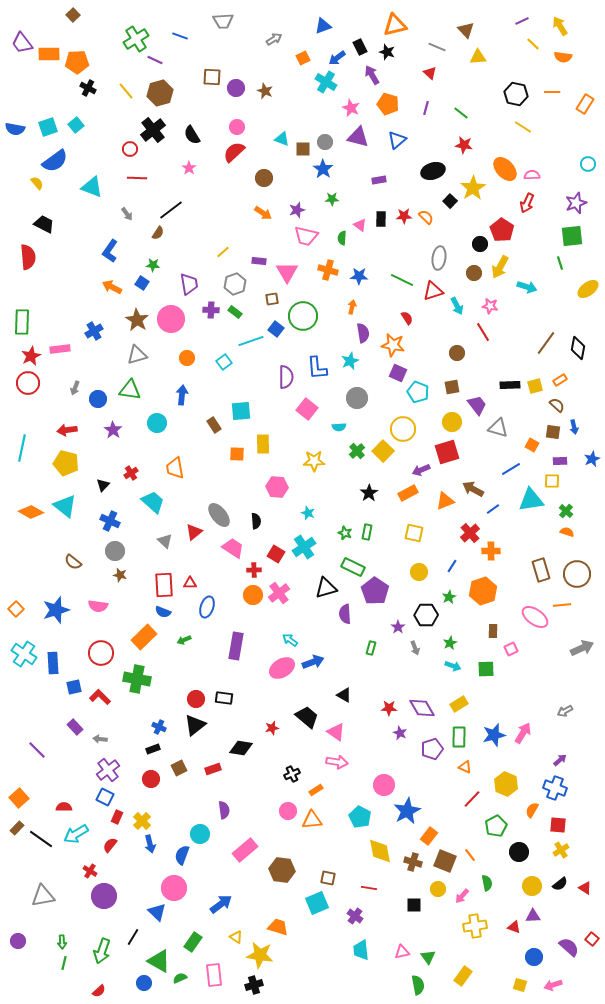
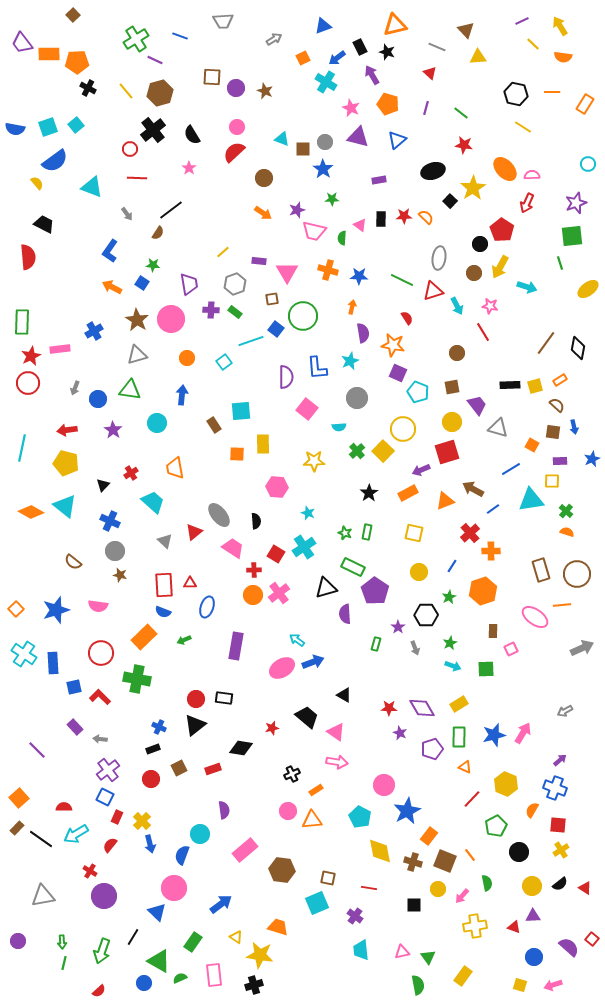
pink trapezoid at (306, 236): moved 8 px right, 5 px up
cyan arrow at (290, 640): moved 7 px right
green rectangle at (371, 648): moved 5 px right, 4 px up
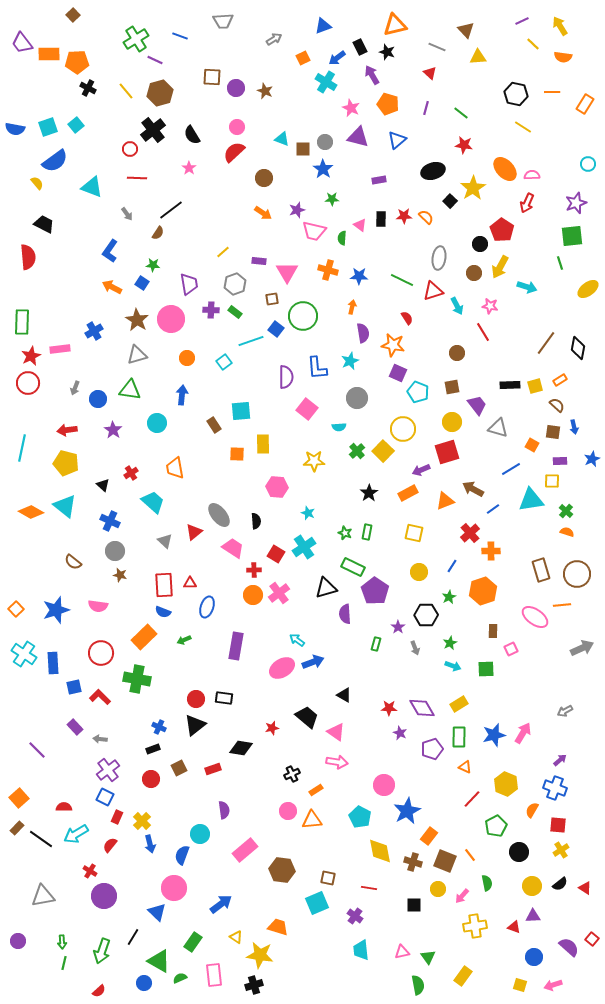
black triangle at (103, 485): rotated 32 degrees counterclockwise
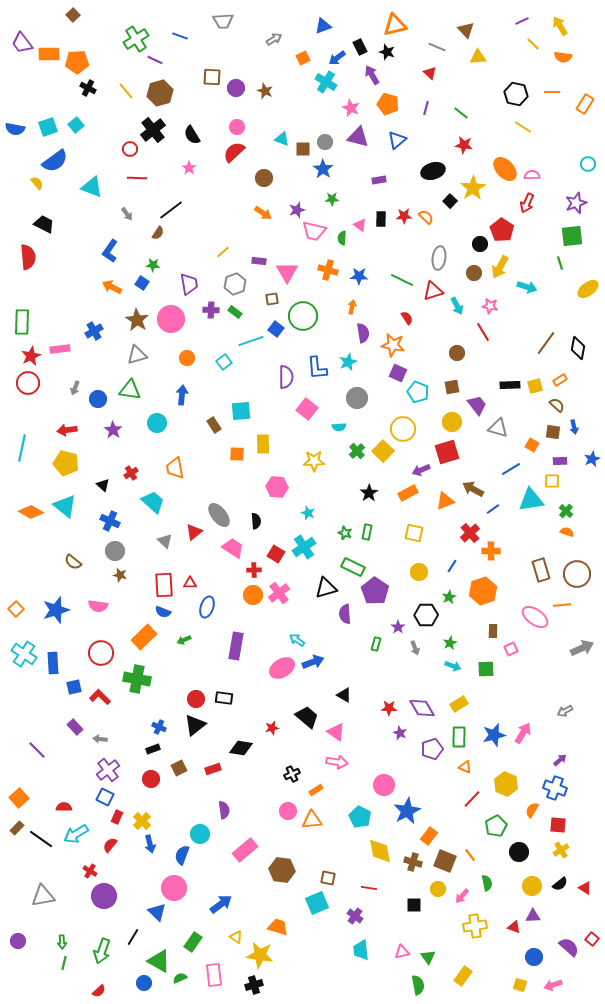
cyan star at (350, 361): moved 2 px left, 1 px down
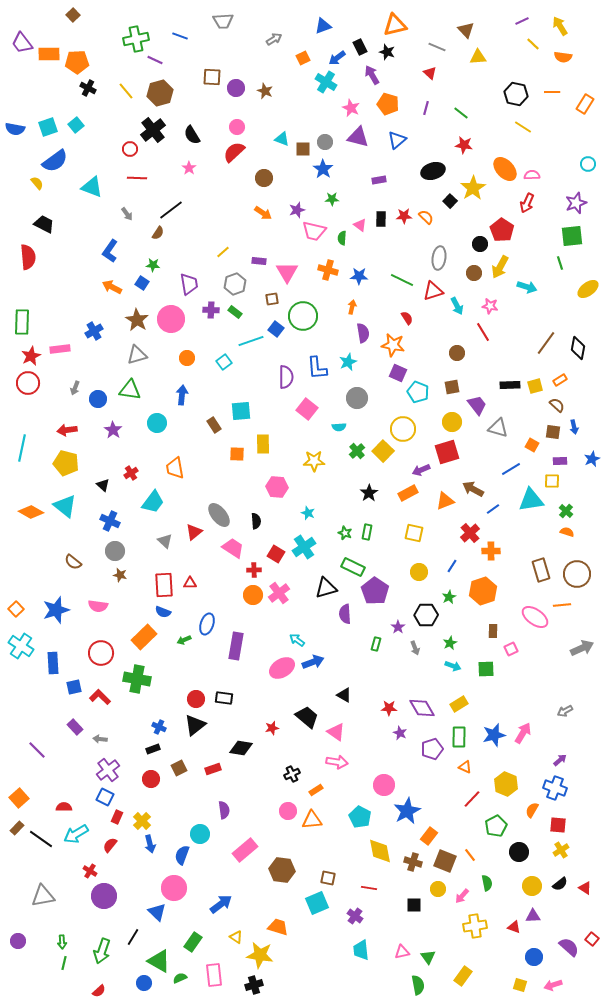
green cross at (136, 39): rotated 20 degrees clockwise
cyan trapezoid at (153, 502): rotated 85 degrees clockwise
blue ellipse at (207, 607): moved 17 px down
cyan cross at (24, 654): moved 3 px left, 8 px up
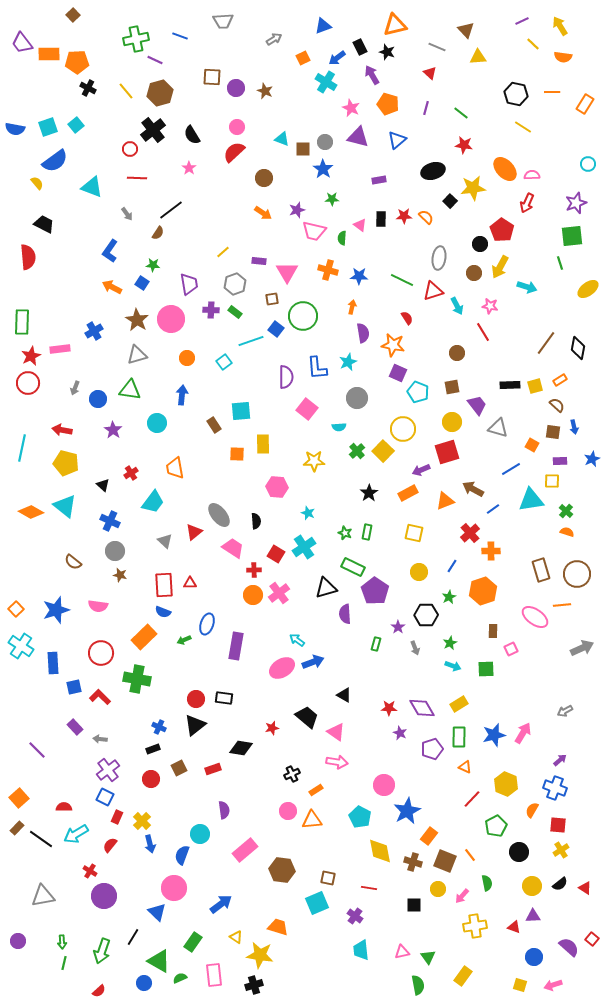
yellow star at (473, 188): rotated 25 degrees clockwise
red arrow at (67, 430): moved 5 px left; rotated 18 degrees clockwise
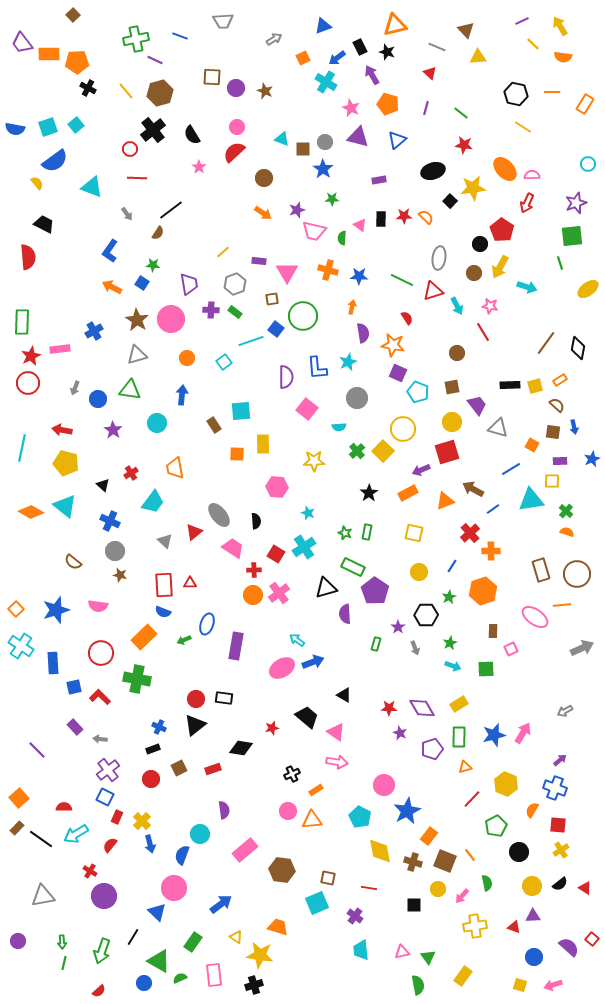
pink star at (189, 168): moved 10 px right, 1 px up
orange triangle at (465, 767): rotated 40 degrees counterclockwise
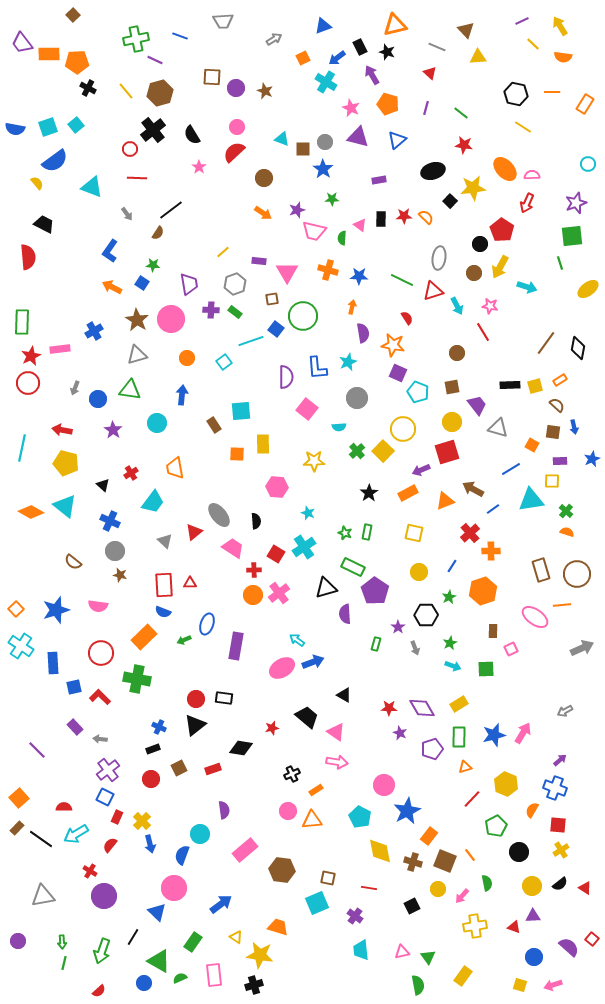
black square at (414, 905): moved 2 px left, 1 px down; rotated 28 degrees counterclockwise
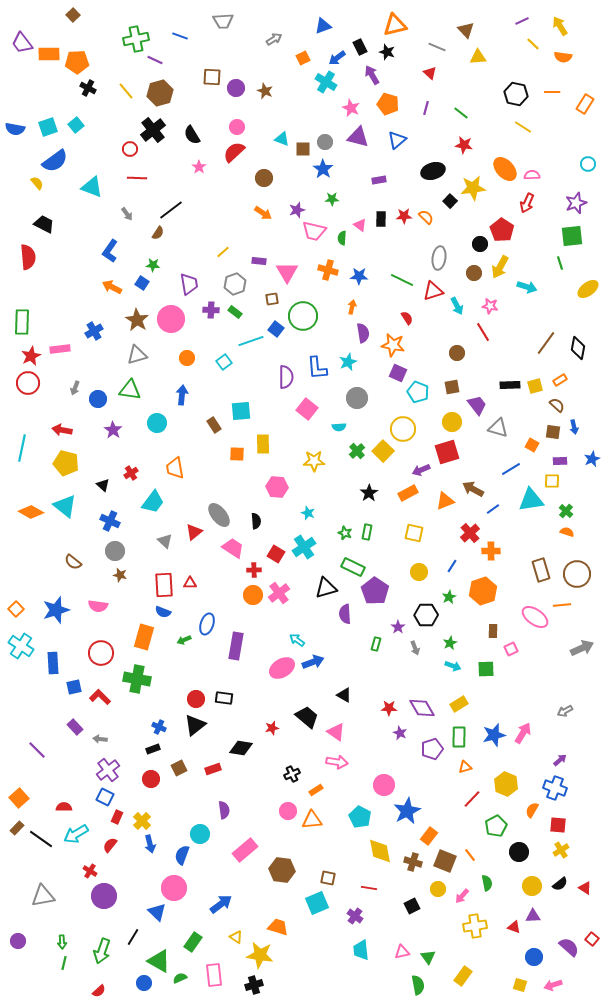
orange rectangle at (144, 637): rotated 30 degrees counterclockwise
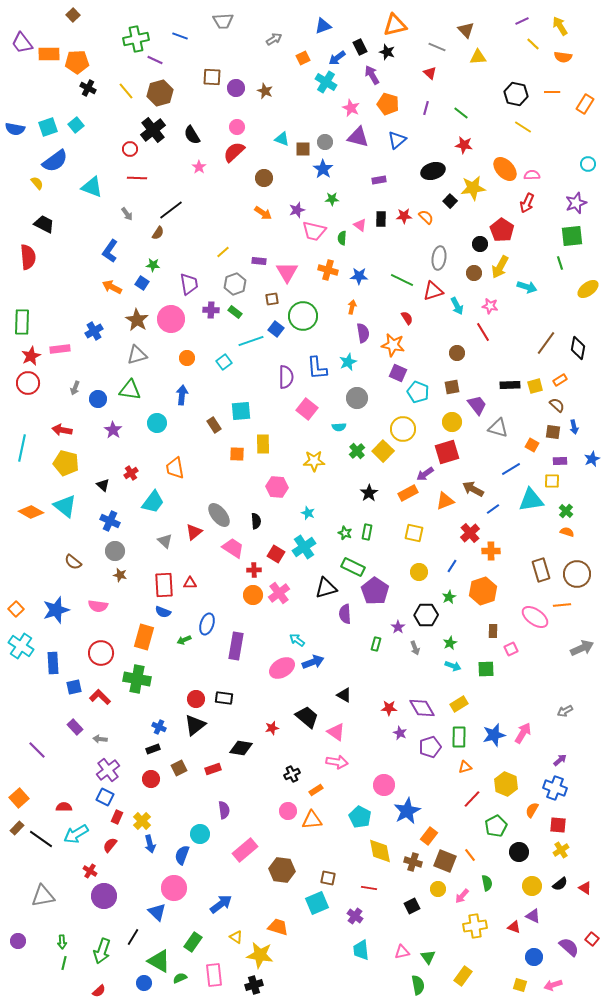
purple arrow at (421, 470): moved 4 px right, 4 px down; rotated 12 degrees counterclockwise
purple pentagon at (432, 749): moved 2 px left, 2 px up
purple triangle at (533, 916): rotated 28 degrees clockwise
